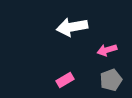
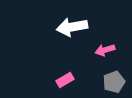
pink arrow: moved 2 px left
gray pentagon: moved 3 px right, 2 px down
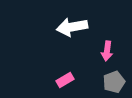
pink arrow: moved 2 px right, 1 px down; rotated 66 degrees counterclockwise
